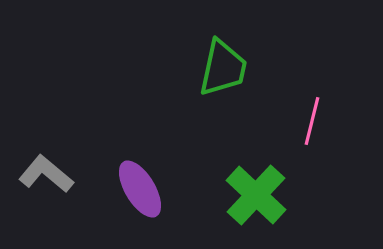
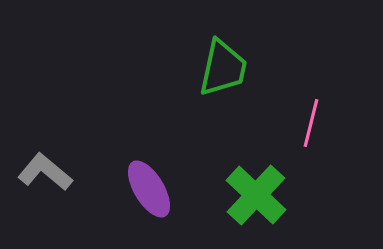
pink line: moved 1 px left, 2 px down
gray L-shape: moved 1 px left, 2 px up
purple ellipse: moved 9 px right
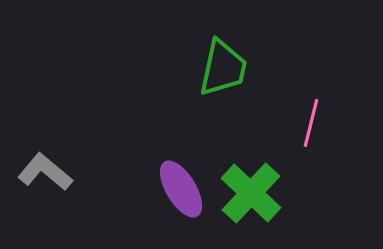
purple ellipse: moved 32 px right
green cross: moved 5 px left, 2 px up
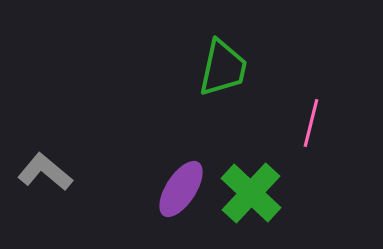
purple ellipse: rotated 64 degrees clockwise
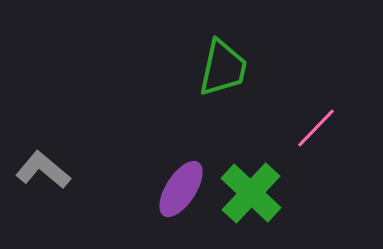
pink line: moved 5 px right, 5 px down; rotated 30 degrees clockwise
gray L-shape: moved 2 px left, 2 px up
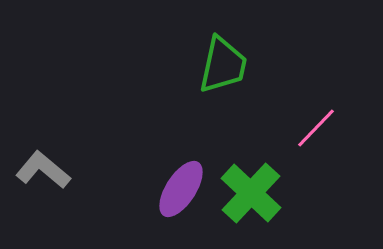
green trapezoid: moved 3 px up
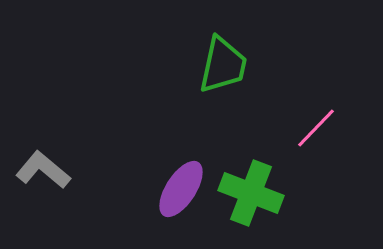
green cross: rotated 22 degrees counterclockwise
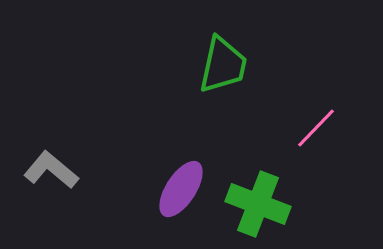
gray L-shape: moved 8 px right
green cross: moved 7 px right, 11 px down
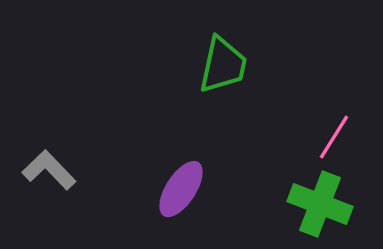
pink line: moved 18 px right, 9 px down; rotated 12 degrees counterclockwise
gray L-shape: moved 2 px left; rotated 6 degrees clockwise
green cross: moved 62 px right
